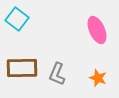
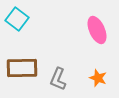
gray L-shape: moved 1 px right, 5 px down
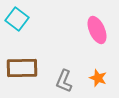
gray L-shape: moved 6 px right, 2 px down
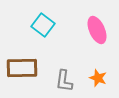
cyan square: moved 26 px right, 6 px down
gray L-shape: rotated 15 degrees counterclockwise
